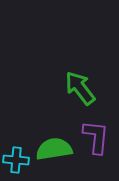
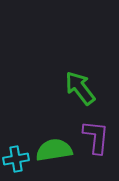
green semicircle: moved 1 px down
cyan cross: moved 1 px up; rotated 15 degrees counterclockwise
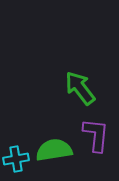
purple L-shape: moved 2 px up
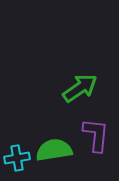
green arrow: rotated 93 degrees clockwise
cyan cross: moved 1 px right, 1 px up
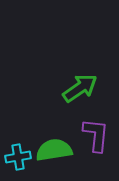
cyan cross: moved 1 px right, 1 px up
